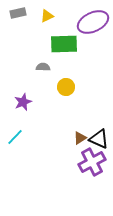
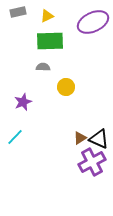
gray rectangle: moved 1 px up
green rectangle: moved 14 px left, 3 px up
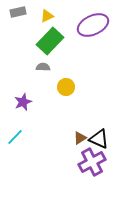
purple ellipse: moved 3 px down
green rectangle: rotated 44 degrees counterclockwise
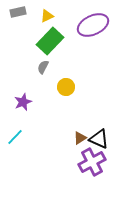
gray semicircle: rotated 64 degrees counterclockwise
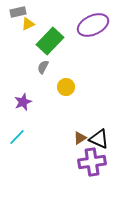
yellow triangle: moved 19 px left, 8 px down
cyan line: moved 2 px right
purple cross: rotated 20 degrees clockwise
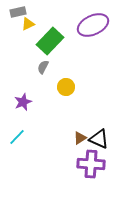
purple cross: moved 1 px left, 2 px down; rotated 12 degrees clockwise
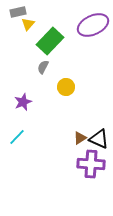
yellow triangle: rotated 24 degrees counterclockwise
